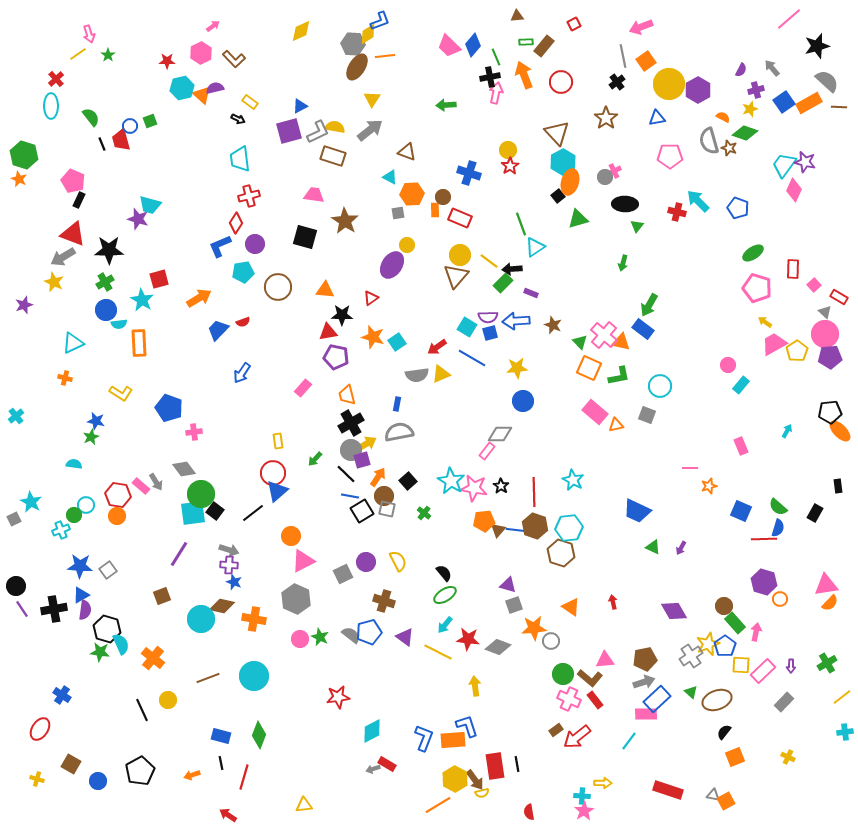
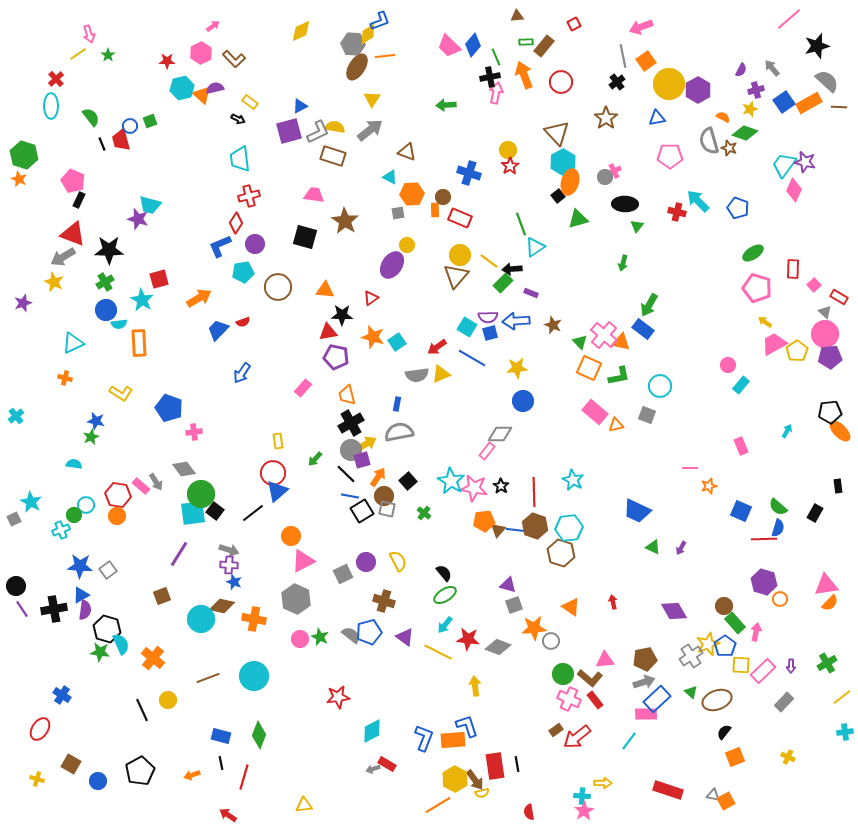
purple star at (24, 305): moved 1 px left, 2 px up
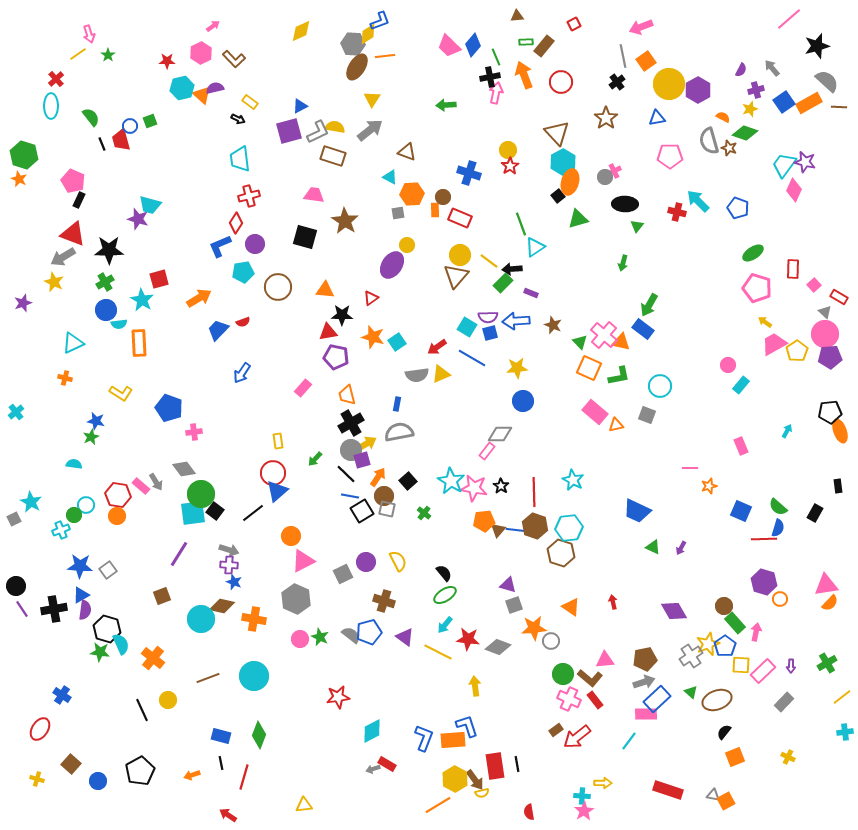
cyan cross at (16, 416): moved 4 px up
orange ellipse at (840, 431): rotated 25 degrees clockwise
brown square at (71, 764): rotated 12 degrees clockwise
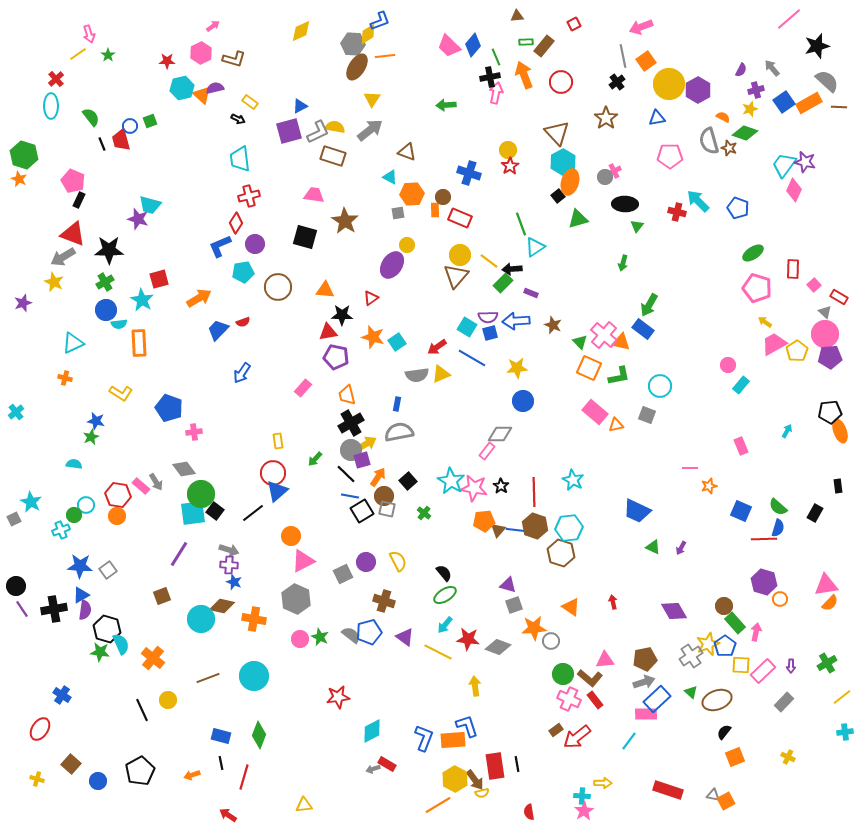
brown L-shape at (234, 59): rotated 30 degrees counterclockwise
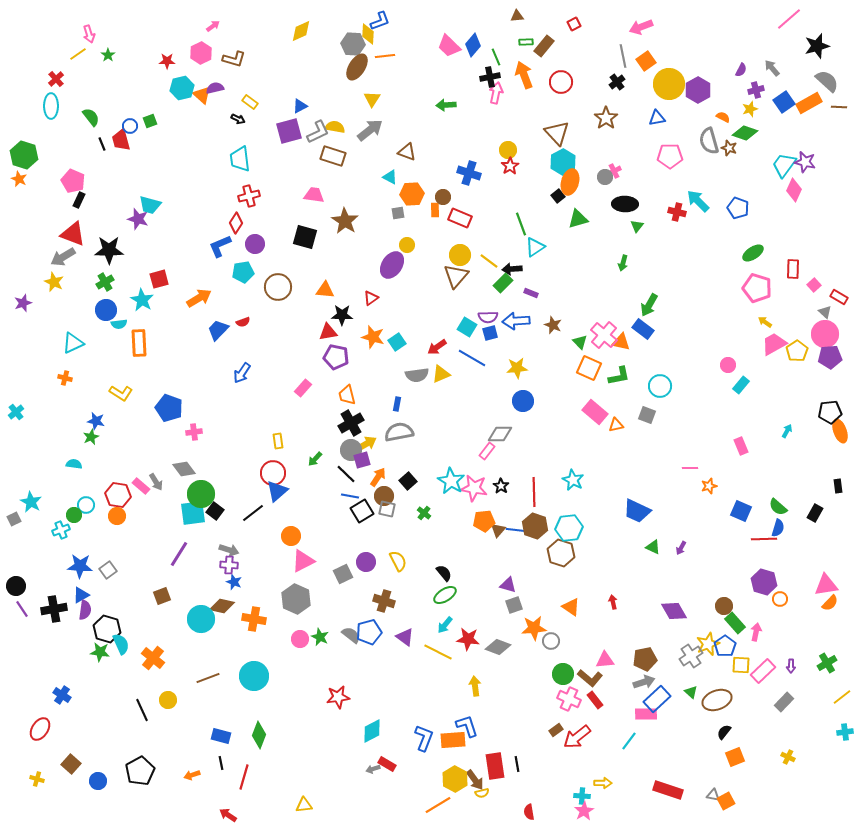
yellow diamond at (368, 34): rotated 55 degrees counterclockwise
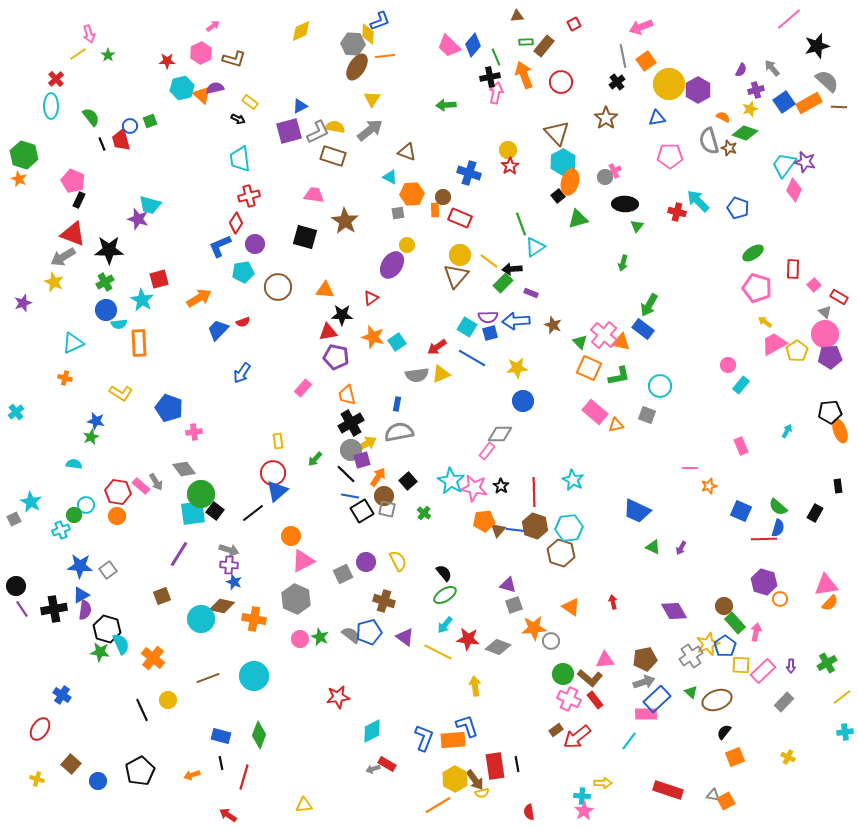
red hexagon at (118, 495): moved 3 px up
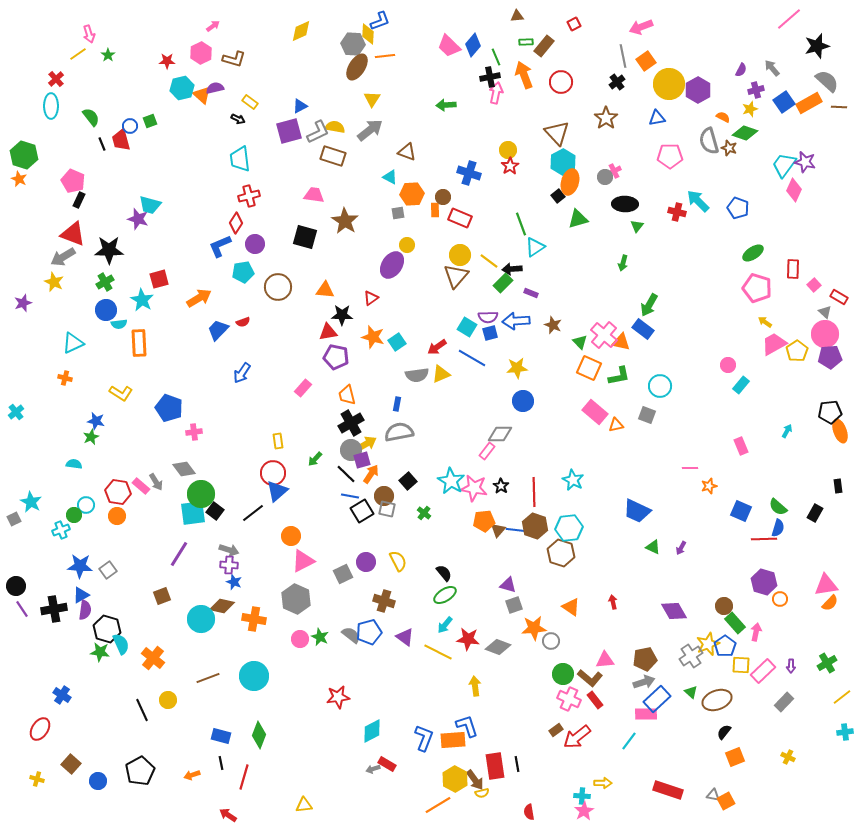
orange arrow at (378, 477): moved 7 px left, 3 px up
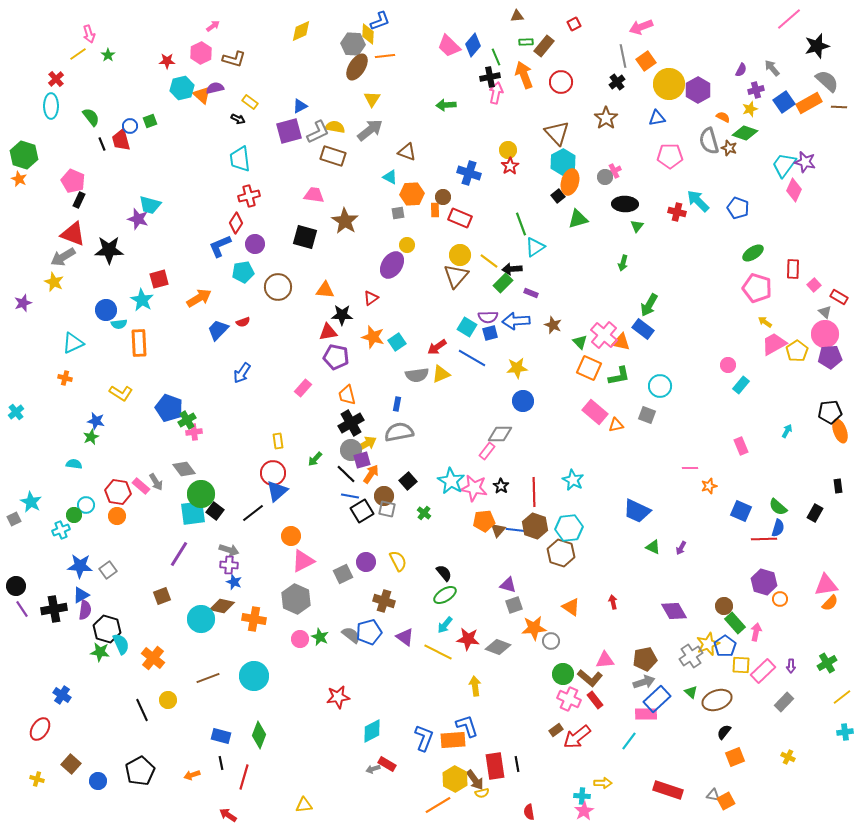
green cross at (105, 282): moved 82 px right, 138 px down
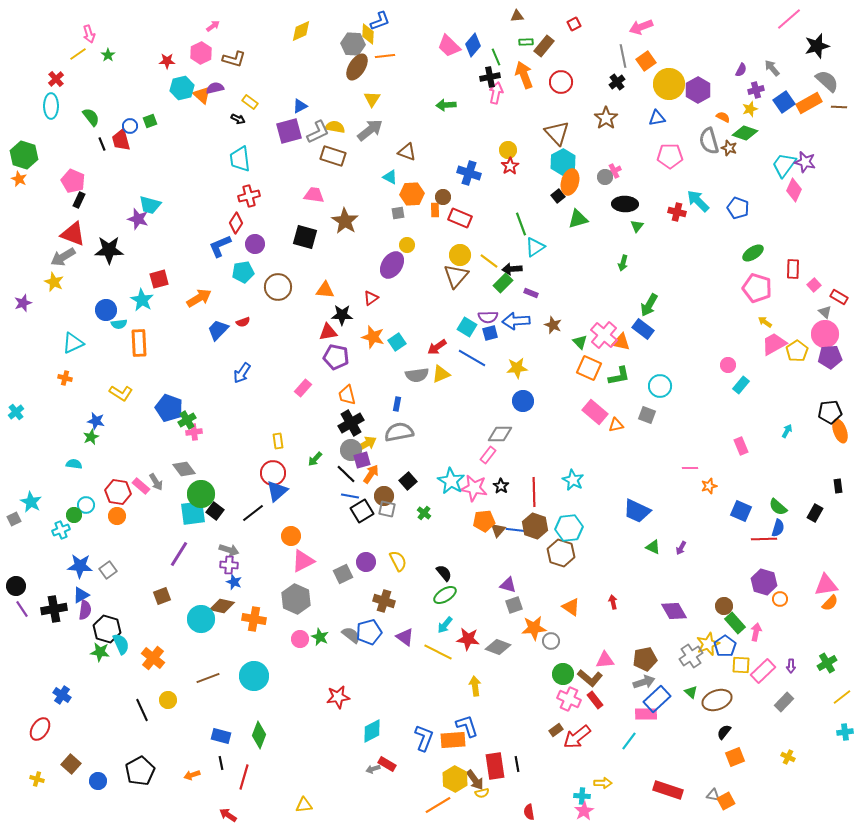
pink rectangle at (487, 451): moved 1 px right, 4 px down
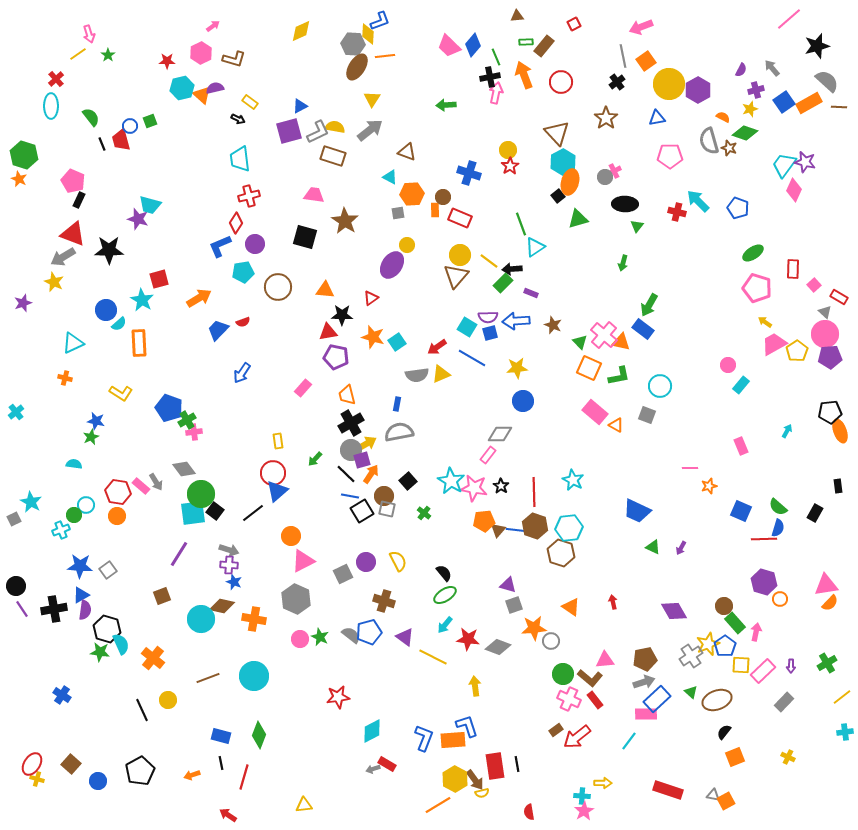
cyan semicircle at (119, 324): rotated 35 degrees counterclockwise
orange triangle at (616, 425): rotated 42 degrees clockwise
yellow line at (438, 652): moved 5 px left, 5 px down
red ellipse at (40, 729): moved 8 px left, 35 px down
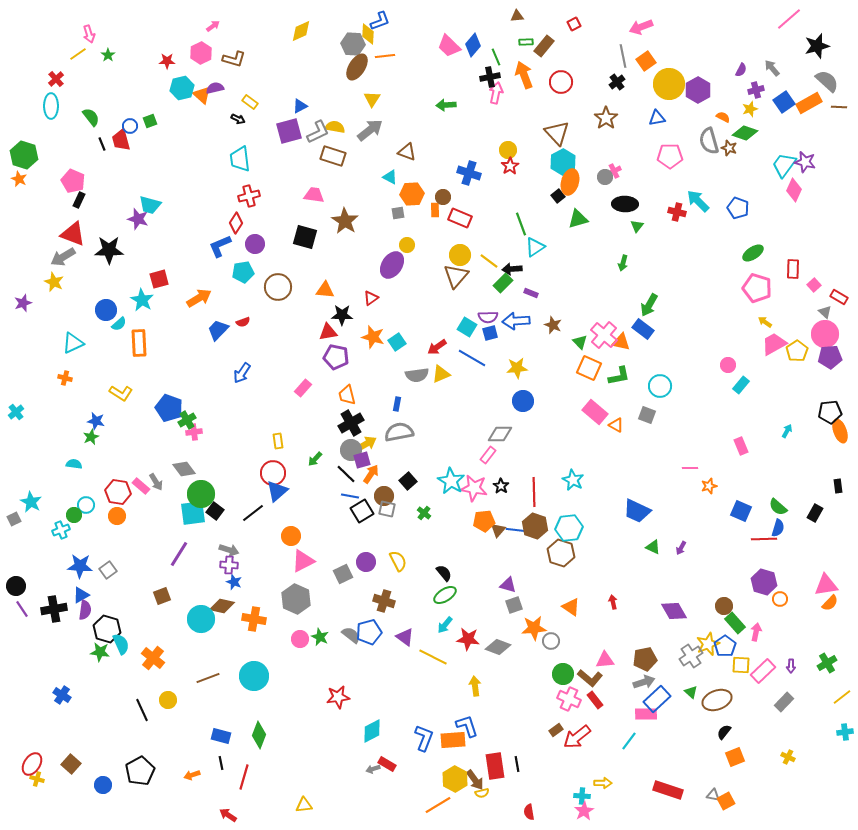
blue circle at (98, 781): moved 5 px right, 4 px down
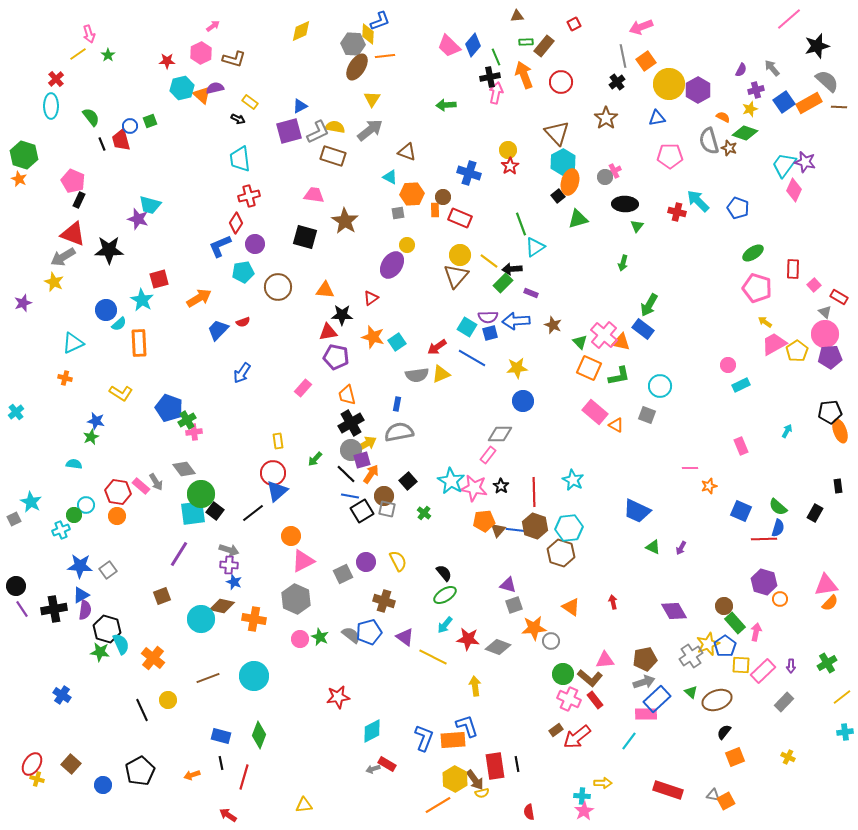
cyan rectangle at (741, 385): rotated 24 degrees clockwise
